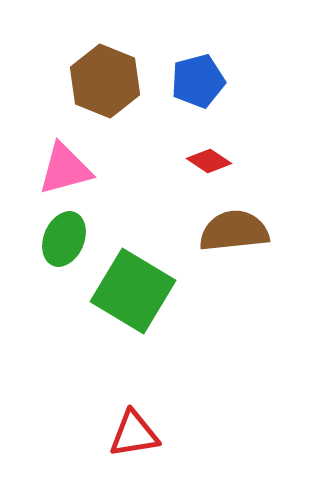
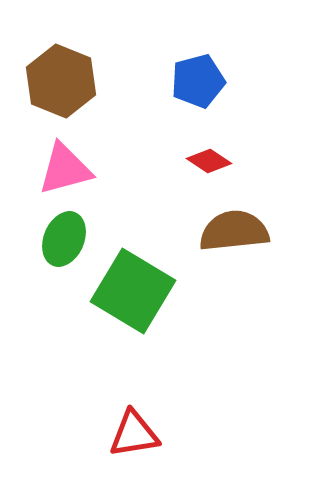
brown hexagon: moved 44 px left
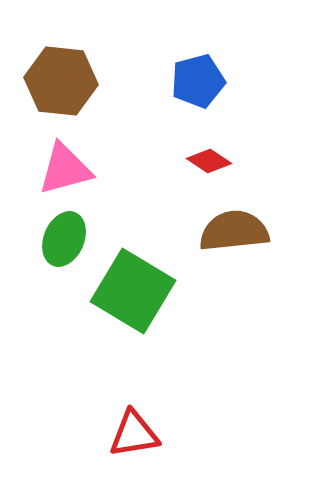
brown hexagon: rotated 16 degrees counterclockwise
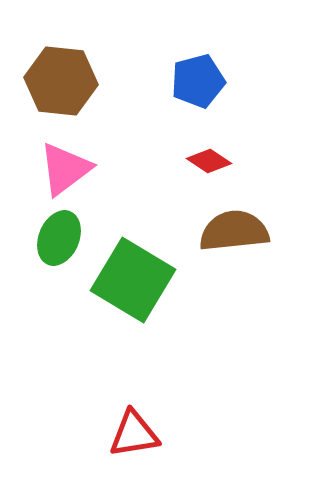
pink triangle: rotated 22 degrees counterclockwise
green ellipse: moved 5 px left, 1 px up
green square: moved 11 px up
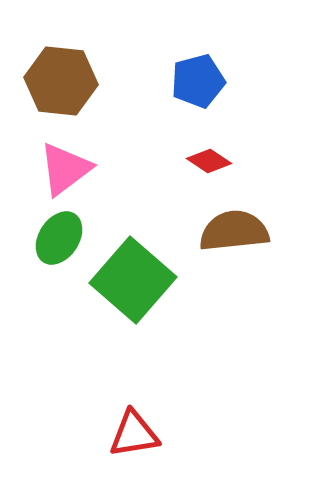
green ellipse: rotated 10 degrees clockwise
green square: rotated 10 degrees clockwise
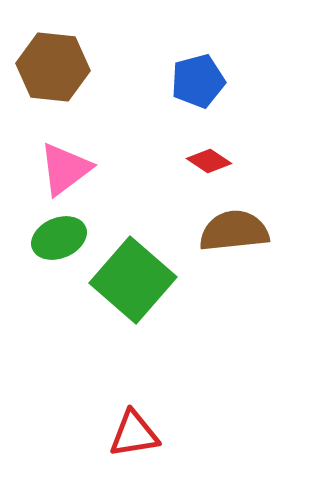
brown hexagon: moved 8 px left, 14 px up
green ellipse: rotated 34 degrees clockwise
